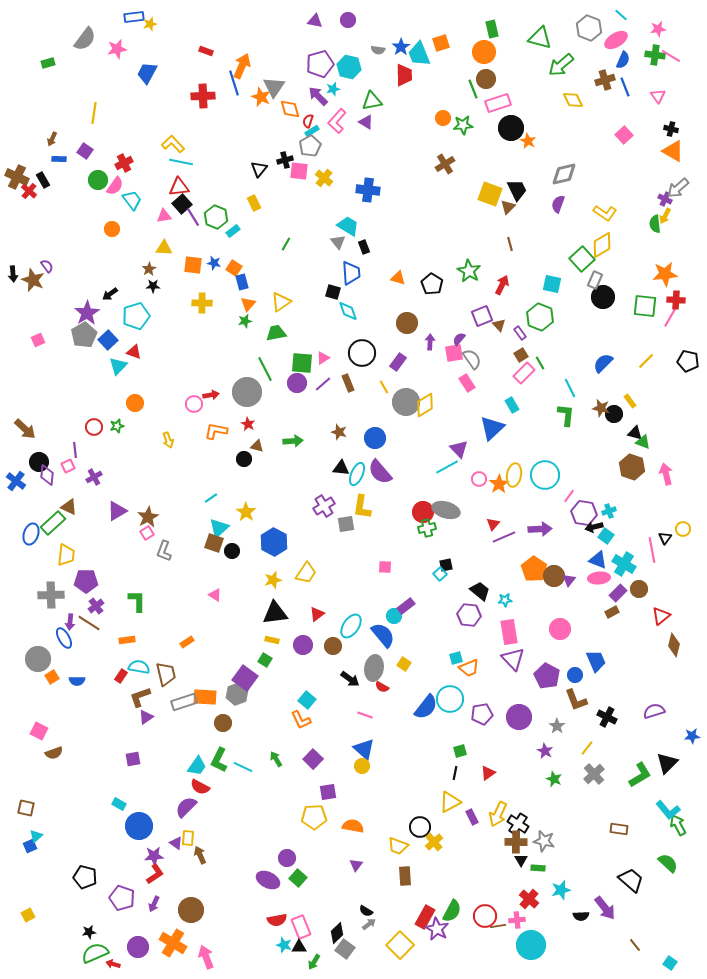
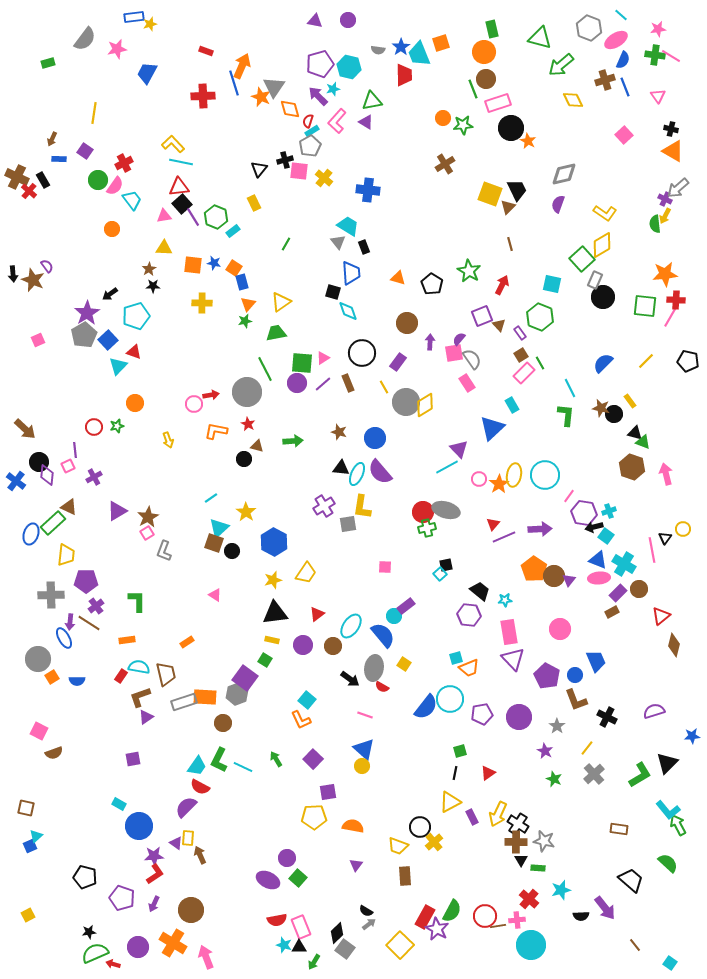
gray square at (346, 524): moved 2 px right
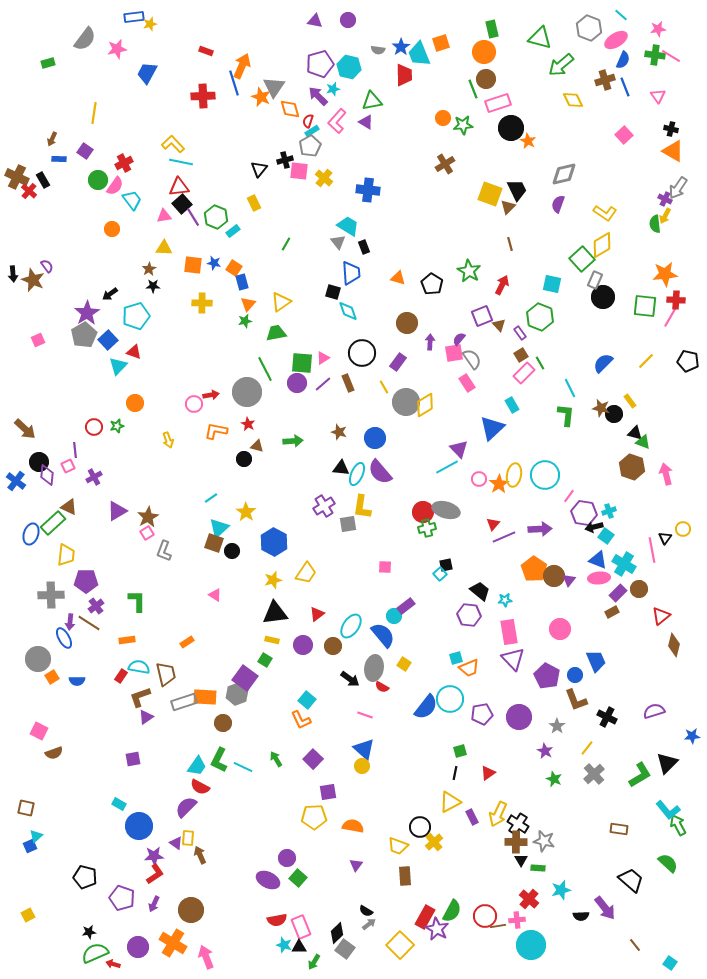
gray arrow at (678, 188): rotated 15 degrees counterclockwise
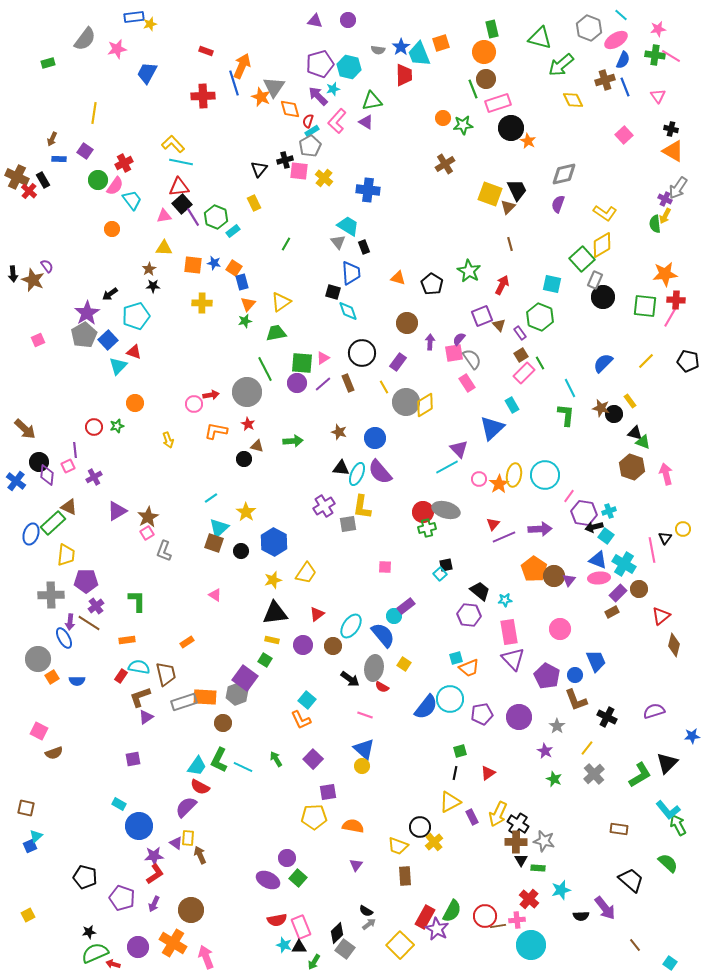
black circle at (232, 551): moved 9 px right
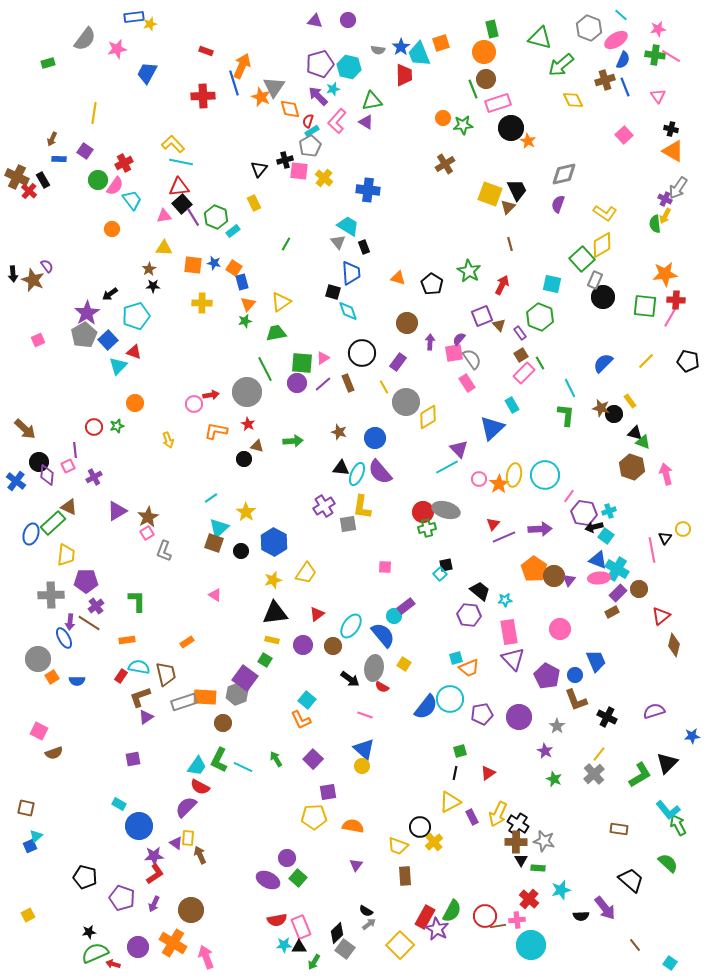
yellow diamond at (425, 405): moved 3 px right, 12 px down
cyan cross at (624, 564): moved 7 px left, 5 px down
yellow line at (587, 748): moved 12 px right, 6 px down
cyan star at (284, 945): rotated 21 degrees counterclockwise
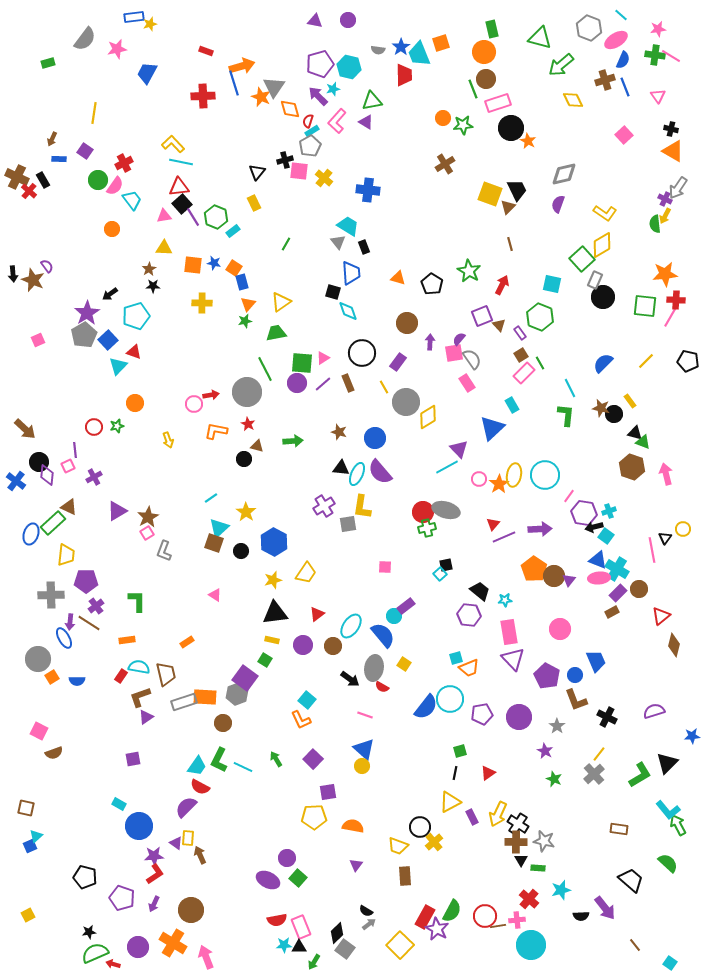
orange arrow at (242, 66): rotated 50 degrees clockwise
black triangle at (259, 169): moved 2 px left, 3 px down
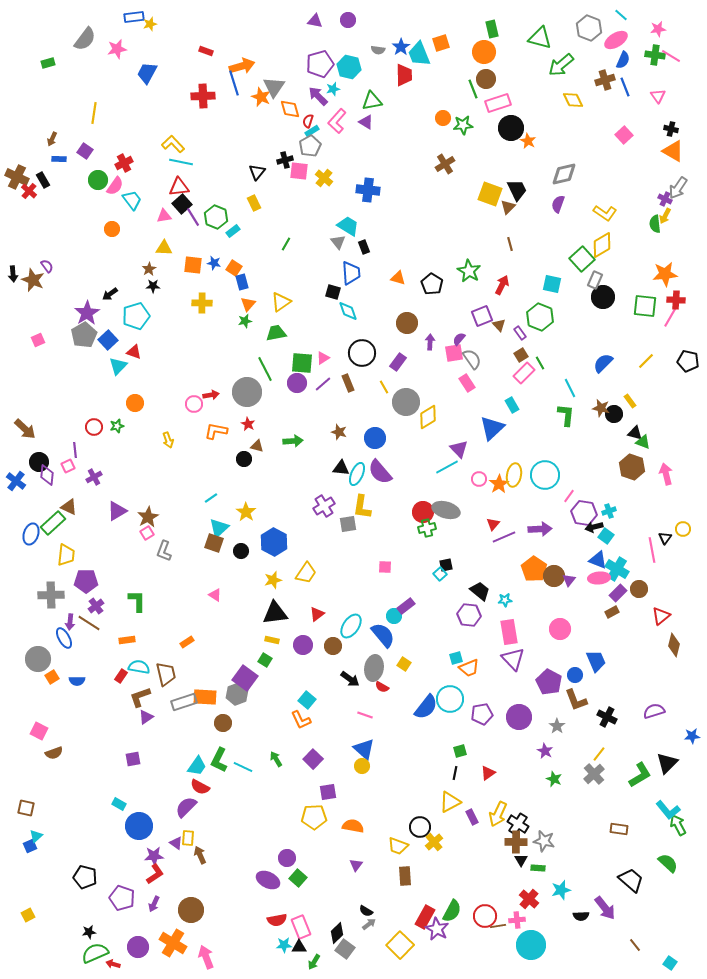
purple pentagon at (547, 676): moved 2 px right, 6 px down
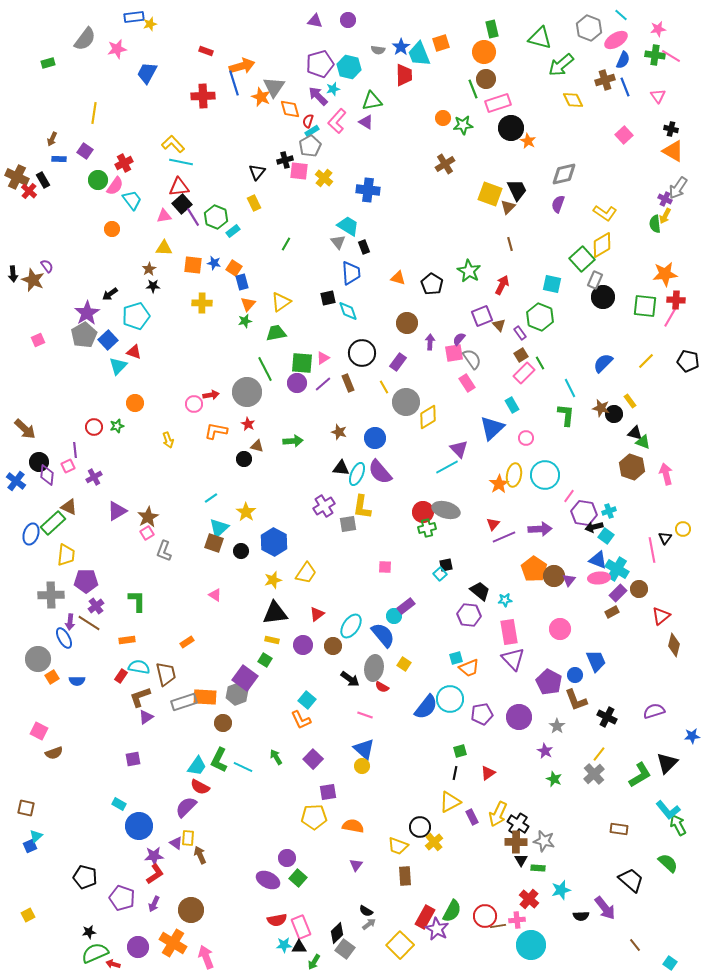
black square at (333, 292): moved 5 px left, 6 px down; rotated 28 degrees counterclockwise
pink circle at (479, 479): moved 47 px right, 41 px up
green arrow at (276, 759): moved 2 px up
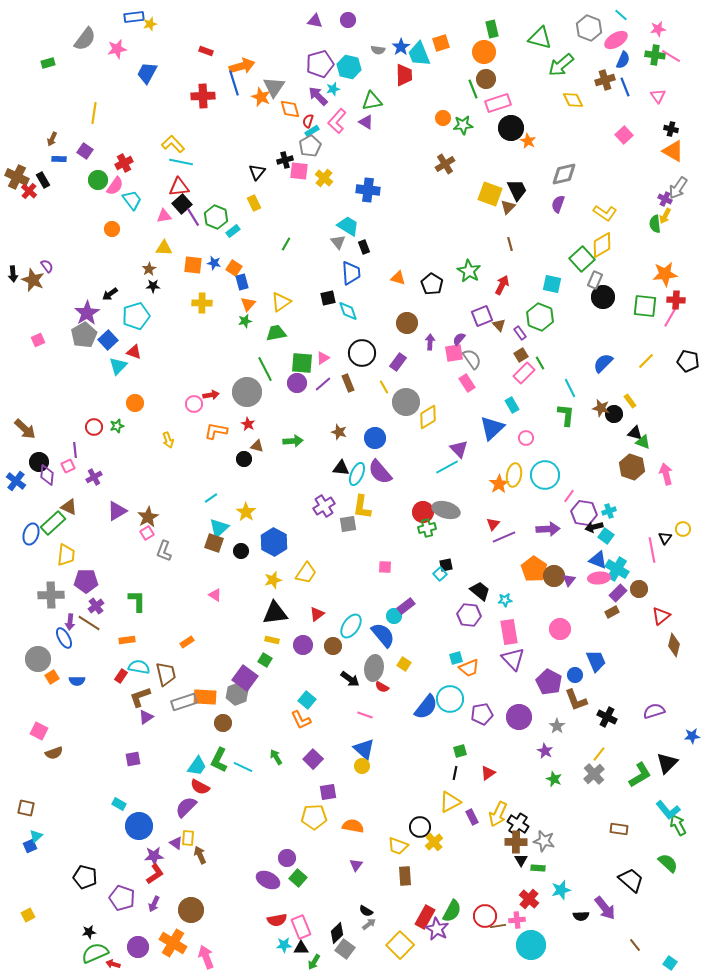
purple arrow at (540, 529): moved 8 px right
black triangle at (299, 947): moved 2 px right, 1 px down
